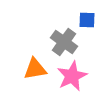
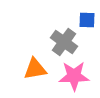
pink star: moved 2 px right; rotated 24 degrees clockwise
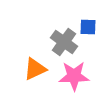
blue square: moved 1 px right, 7 px down
orange triangle: rotated 15 degrees counterclockwise
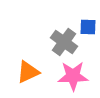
orange triangle: moved 7 px left, 3 px down
pink star: moved 1 px left
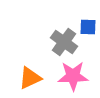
orange triangle: moved 2 px right, 6 px down
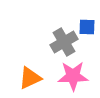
blue square: moved 1 px left
gray cross: rotated 24 degrees clockwise
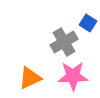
blue square: moved 1 px right, 4 px up; rotated 30 degrees clockwise
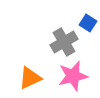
pink star: rotated 12 degrees counterclockwise
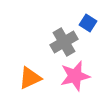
pink star: moved 2 px right
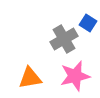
gray cross: moved 3 px up
orange triangle: rotated 15 degrees clockwise
